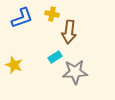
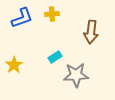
yellow cross: rotated 16 degrees counterclockwise
brown arrow: moved 22 px right
yellow star: rotated 18 degrees clockwise
gray star: moved 1 px right, 3 px down
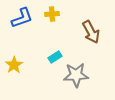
brown arrow: rotated 35 degrees counterclockwise
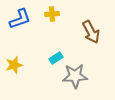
blue L-shape: moved 2 px left, 1 px down
cyan rectangle: moved 1 px right, 1 px down
yellow star: rotated 18 degrees clockwise
gray star: moved 1 px left, 1 px down
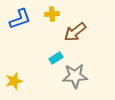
brown arrow: moved 16 px left; rotated 80 degrees clockwise
yellow star: moved 16 px down
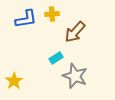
blue L-shape: moved 6 px right; rotated 10 degrees clockwise
brown arrow: rotated 10 degrees counterclockwise
gray star: rotated 25 degrees clockwise
yellow star: rotated 18 degrees counterclockwise
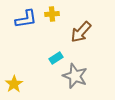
brown arrow: moved 6 px right
yellow star: moved 3 px down
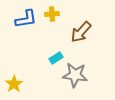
gray star: moved 1 px up; rotated 15 degrees counterclockwise
